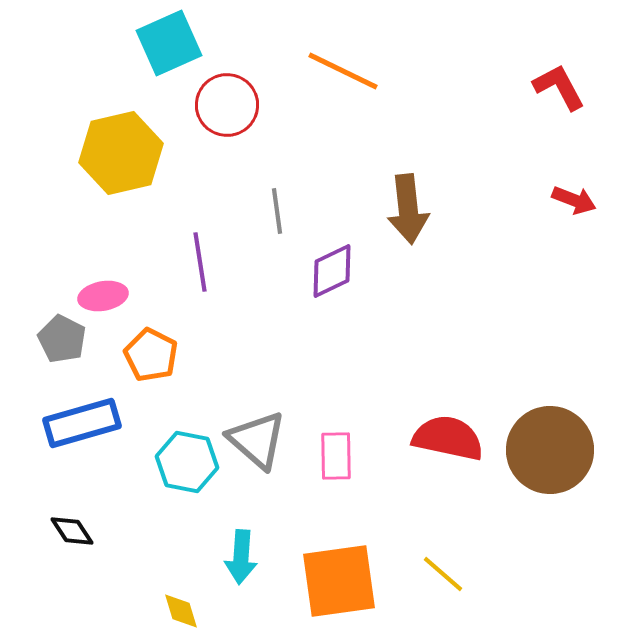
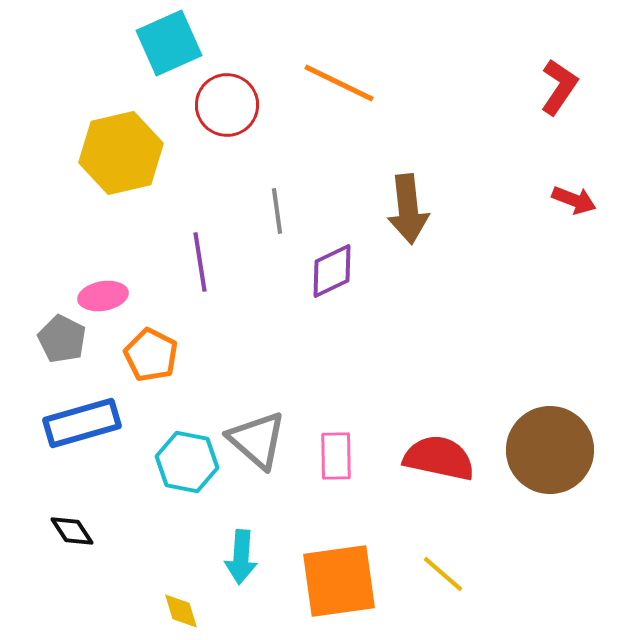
orange line: moved 4 px left, 12 px down
red L-shape: rotated 62 degrees clockwise
red semicircle: moved 9 px left, 20 px down
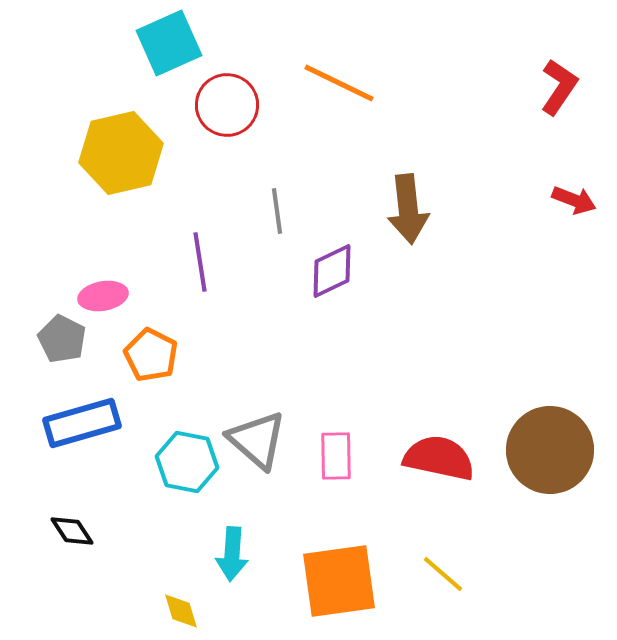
cyan arrow: moved 9 px left, 3 px up
